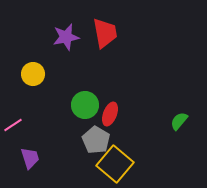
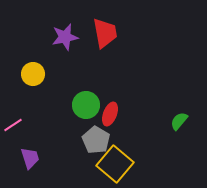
purple star: moved 1 px left
green circle: moved 1 px right
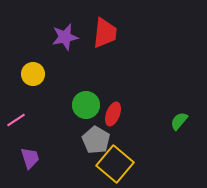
red trapezoid: rotated 16 degrees clockwise
red ellipse: moved 3 px right
pink line: moved 3 px right, 5 px up
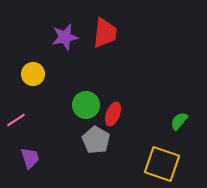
yellow square: moved 47 px right; rotated 21 degrees counterclockwise
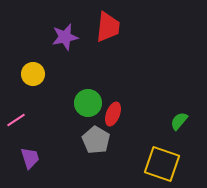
red trapezoid: moved 3 px right, 6 px up
green circle: moved 2 px right, 2 px up
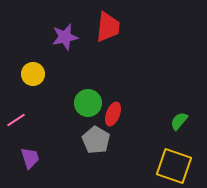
yellow square: moved 12 px right, 2 px down
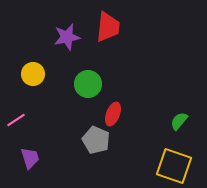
purple star: moved 2 px right
green circle: moved 19 px up
gray pentagon: rotated 8 degrees counterclockwise
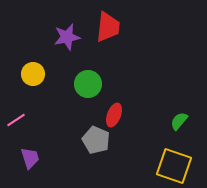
red ellipse: moved 1 px right, 1 px down
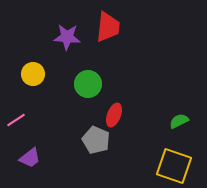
purple star: rotated 16 degrees clockwise
green semicircle: rotated 24 degrees clockwise
purple trapezoid: rotated 70 degrees clockwise
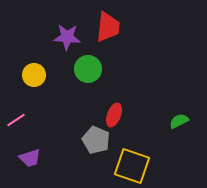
yellow circle: moved 1 px right, 1 px down
green circle: moved 15 px up
purple trapezoid: rotated 20 degrees clockwise
yellow square: moved 42 px left
